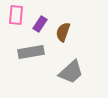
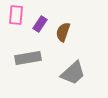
gray rectangle: moved 3 px left, 6 px down
gray trapezoid: moved 2 px right, 1 px down
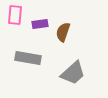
pink rectangle: moved 1 px left
purple rectangle: rotated 49 degrees clockwise
gray rectangle: rotated 20 degrees clockwise
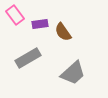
pink rectangle: rotated 42 degrees counterclockwise
brown semicircle: rotated 54 degrees counterclockwise
gray rectangle: rotated 40 degrees counterclockwise
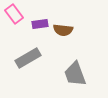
pink rectangle: moved 1 px left, 1 px up
brown semicircle: moved 2 px up; rotated 48 degrees counterclockwise
gray trapezoid: moved 2 px right, 1 px down; rotated 112 degrees clockwise
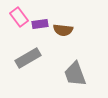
pink rectangle: moved 5 px right, 3 px down
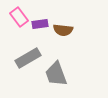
gray trapezoid: moved 19 px left
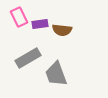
pink rectangle: rotated 12 degrees clockwise
brown semicircle: moved 1 px left
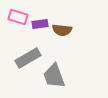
pink rectangle: moved 1 px left; rotated 48 degrees counterclockwise
gray trapezoid: moved 2 px left, 2 px down
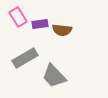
pink rectangle: rotated 42 degrees clockwise
gray rectangle: moved 3 px left
gray trapezoid: rotated 24 degrees counterclockwise
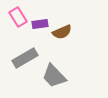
brown semicircle: moved 2 px down; rotated 30 degrees counterclockwise
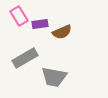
pink rectangle: moved 1 px right, 1 px up
gray trapezoid: moved 1 px down; rotated 36 degrees counterclockwise
